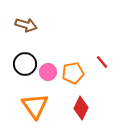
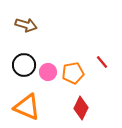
black circle: moved 1 px left, 1 px down
orange triangle: moved 8 px left, 1 px down; rotated 32 degrees counterclockwise
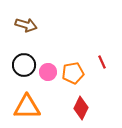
red line: rotated 16 degrees clockwise
orange triangle: rotated 24 degrees counterclockwise
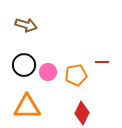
red line: rotated 64 degrees counterclockwise
orange pentagon: moved 3 px right, 2 px down
red diamond: moved 1 px right, 5 px down
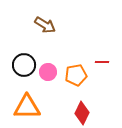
brown arrow: moved 19 px right; rotated 15 degrees clockwise
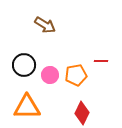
red line: moved 1 px left, 1 px up
pink circle: moved 2 px right, 3 px down
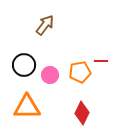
brown arrow: rotated 85 degrees counterclockwise
orange pentagon: moved 4 px right, 3 px up
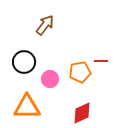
black circle: moved 3 px up
pink circle: moved 4 px down
red diamond: rotated 40 degrees clockwise
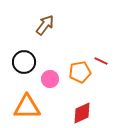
red line: rotated 24 degrees clockwise
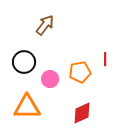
red line: moved 4 px right, 2 px up; rotated 64 degrees clockwise
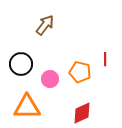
black circle: moved 3 px left, 2 px down
orange pentagon: rotated 25 degrees clockwise
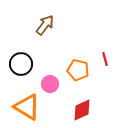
red line: rotated 16 degrees counterclockwise
orange pentagon: moved 2 px left, 2 px up
pink circle: moved 5 px down
orange triangle: rotated 32 degrees clockwise
red diamond: moved 3 px up
